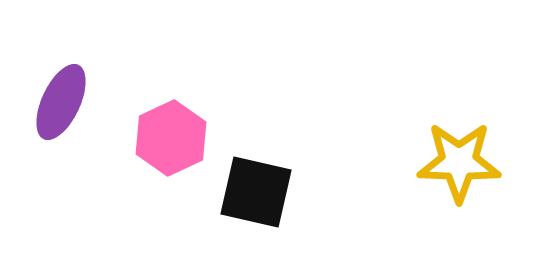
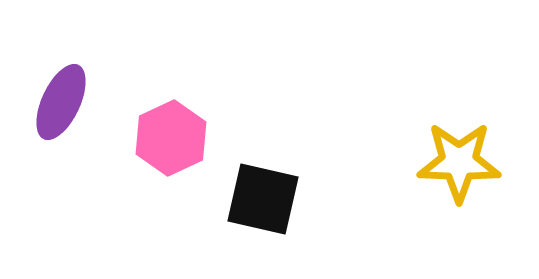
black square: moved 7 px right, 7 px down
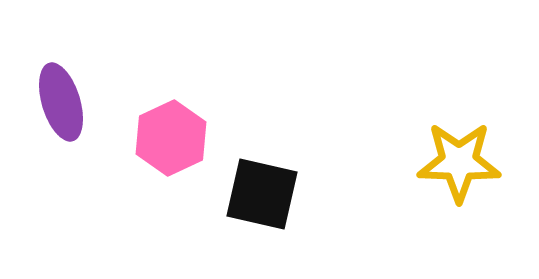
purple ellipse: rotated 42 degrees counterclockwise
black square: moved 1 px left, 5 px up
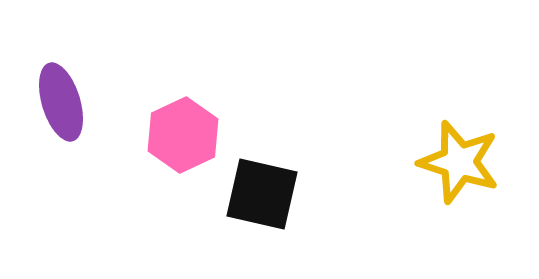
pink hexagon: moved 12 px right, 3 px up
yellow star: rotated 16 degrees clockwise
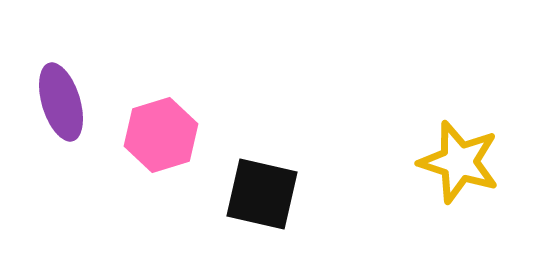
pink hexagon: moved 22 px left; rotated 8 degrees clockwise
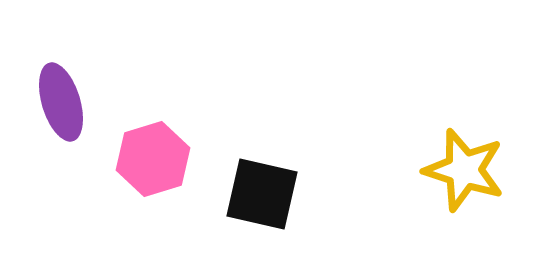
pink hexagon: moved 8 px left, 24 px down
yellow star: moved 5 px right, 8 px down
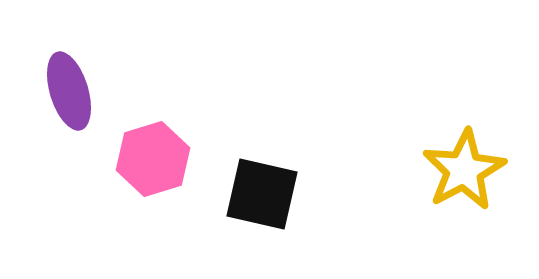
purple ellipse: moved 8 px right, 11 px up
yellow star: rotated 26 degrees clockwise
